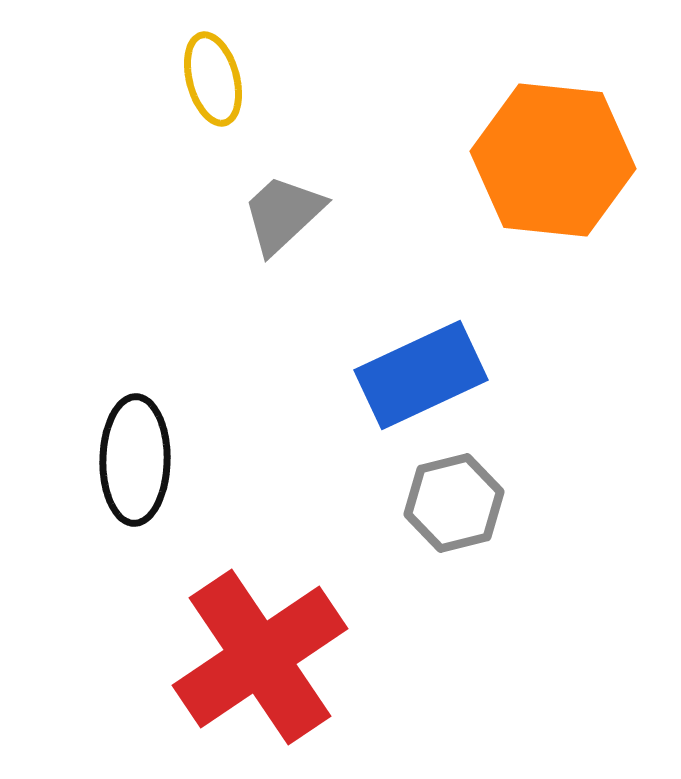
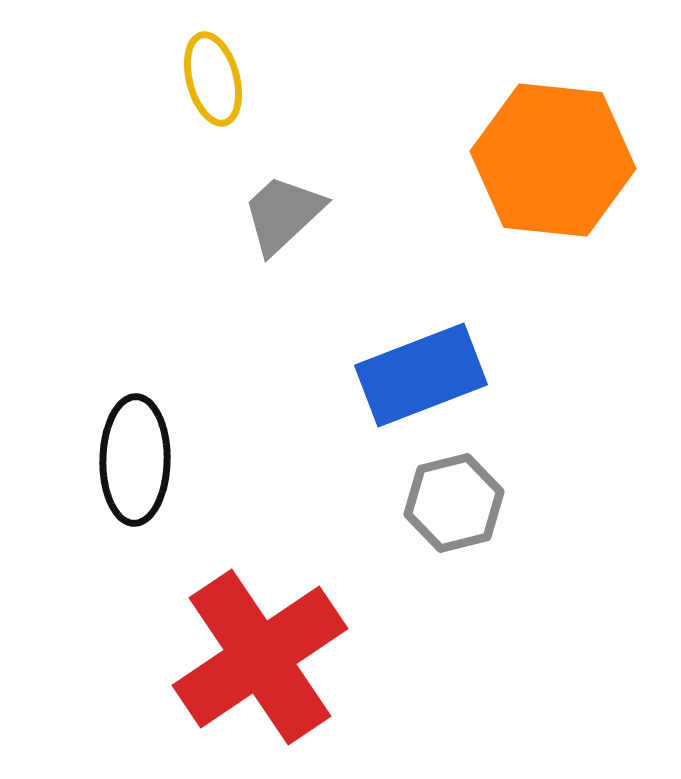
blue rectangle: rotated 4 degrees clockwise
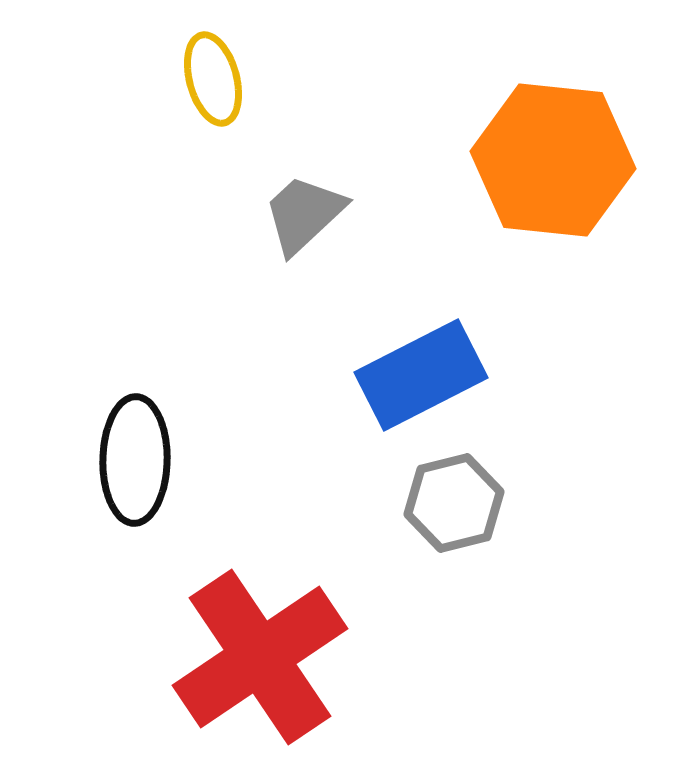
gray trapezoid: moved 21 px right
blue rectangle: rotated 6 degrees counterclockwise
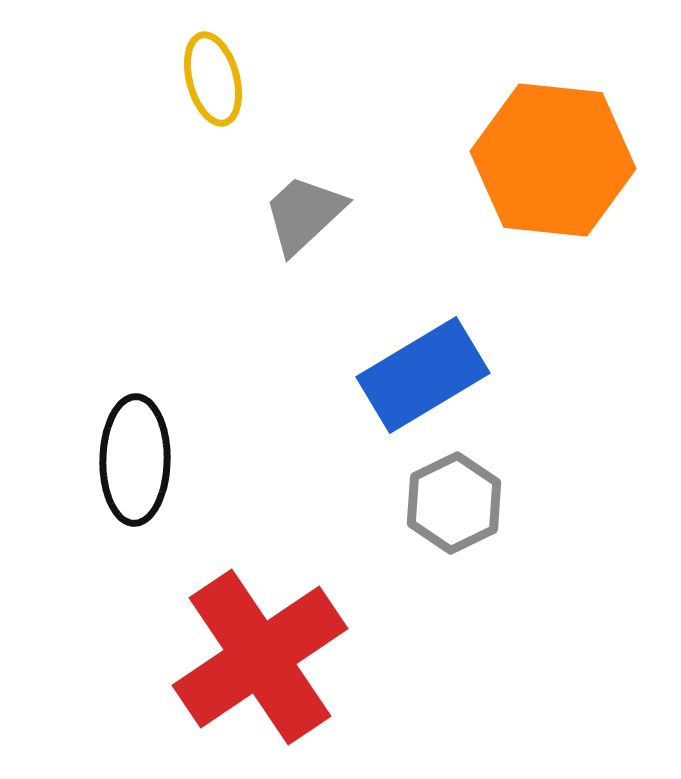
blue rectangle: moved 2 px right; rotated 4 degrees counterclockwise
gray hexagon: rotated 12 degrees counterclockwise
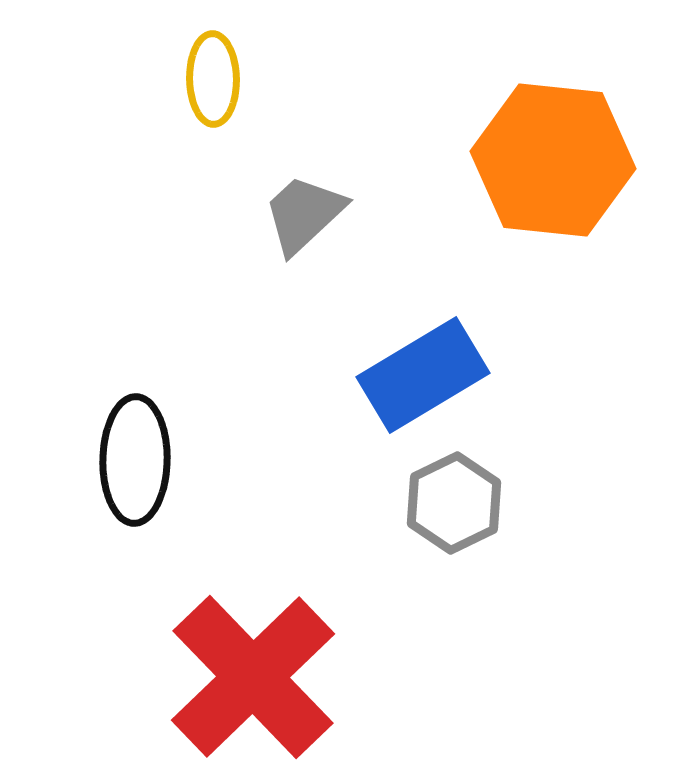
yellow ellipse: rotated 14 degrees clockwise
red cross: moved 7 px left, 20 px down; rotated 10 degrees counterclockwise
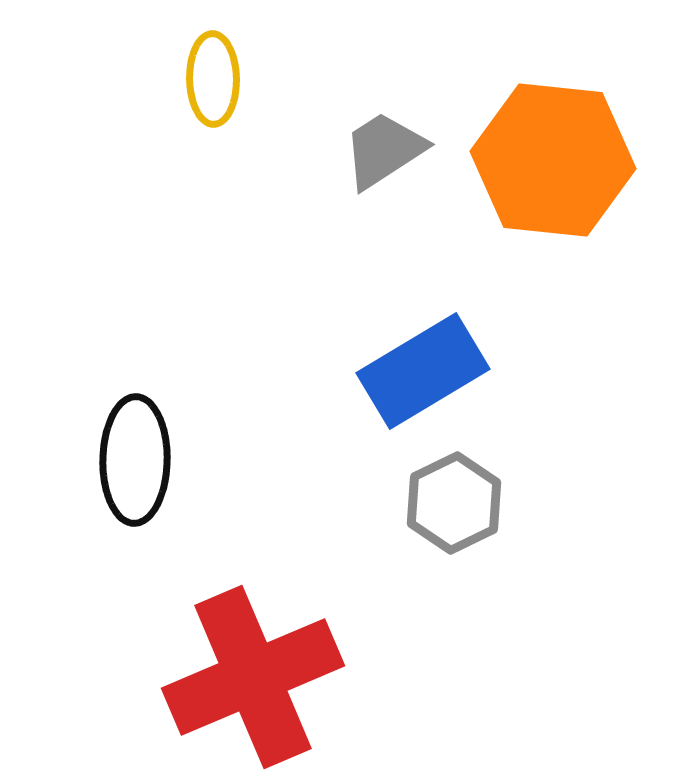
gray trapezoid: moved 80 px right, 64 px up; rotated 10 degrees clockwise
blue rectangle: moved 4 px up
red cross: rotated 21 degrees clockwise
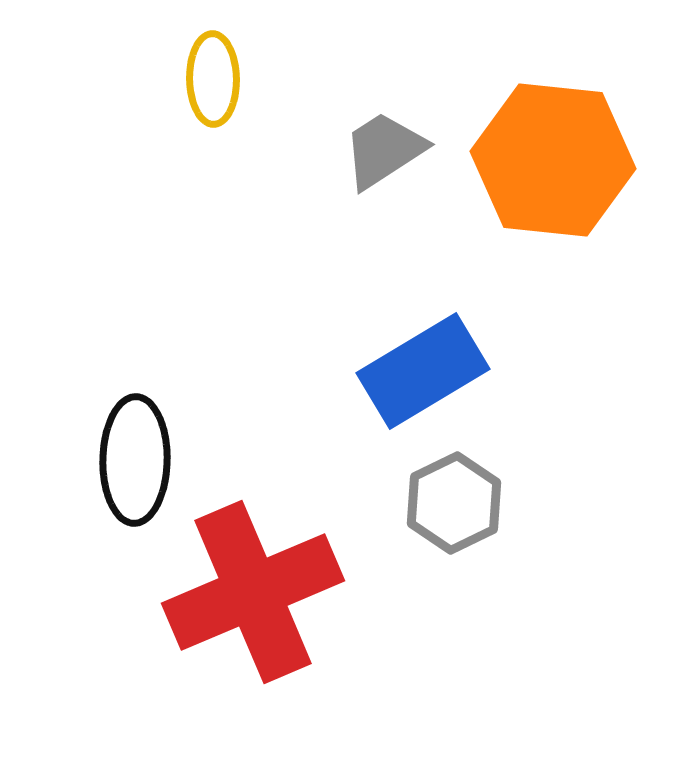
red cross: moved 85 px up
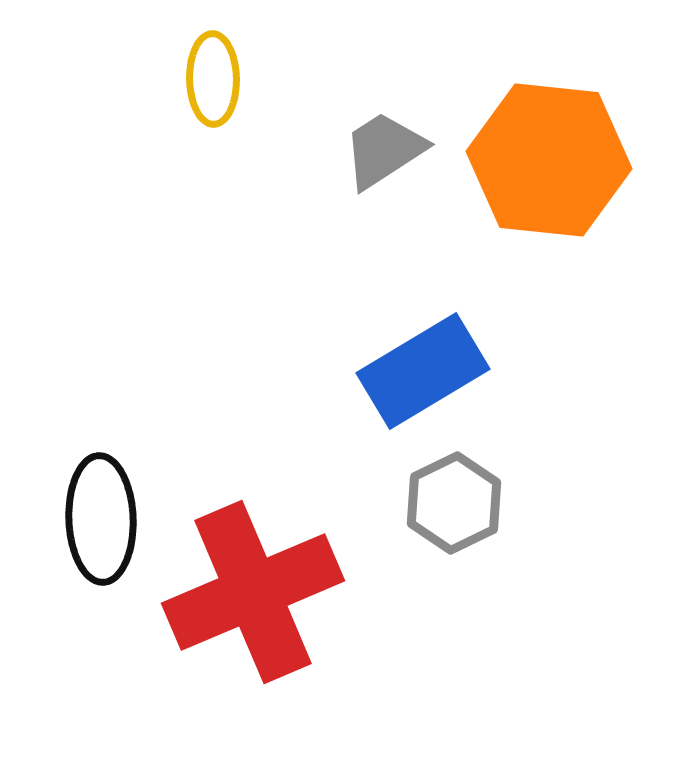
orange hexagon: moved 4 px left
black ellipse: moved 34 px left, 59 px down; rotated 3 degrees counterclockwise
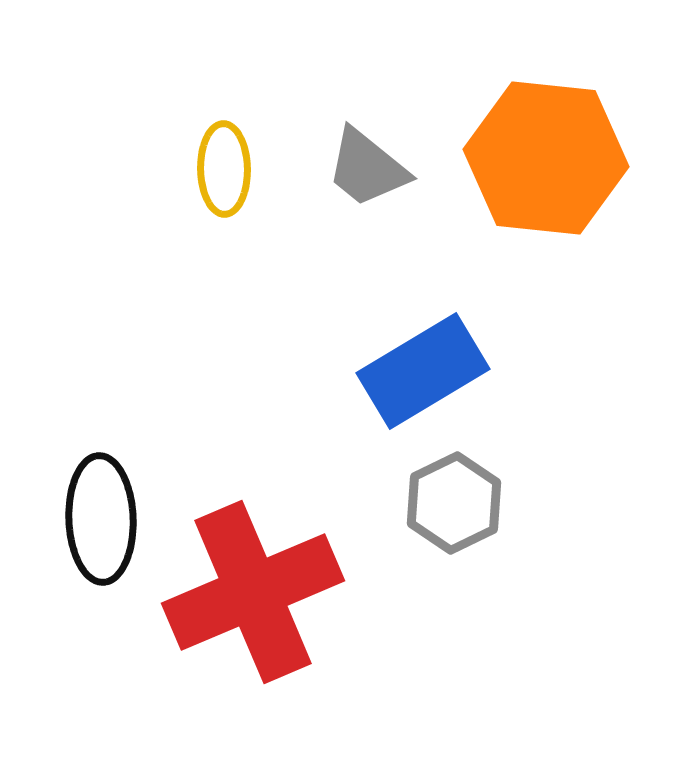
yellow ellipse: moved 11 px right, 90 px down
gray trapezoid: moved 17 px left, 18 px down; rotated 108 degrees counterclockwise
orange hexagon: moved 3 px left, 2 px up
